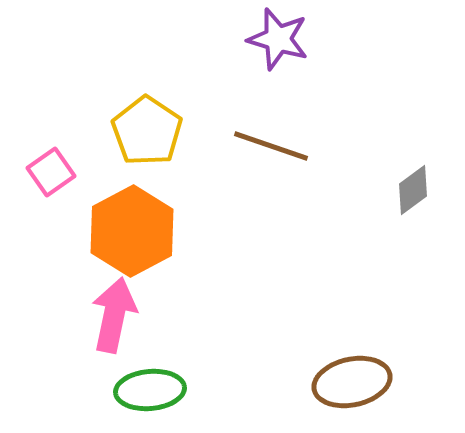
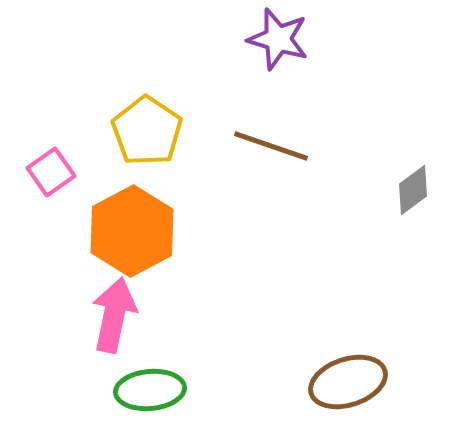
brown ellipse: moved 4 px left; rotated 6 degrees counterclockwise
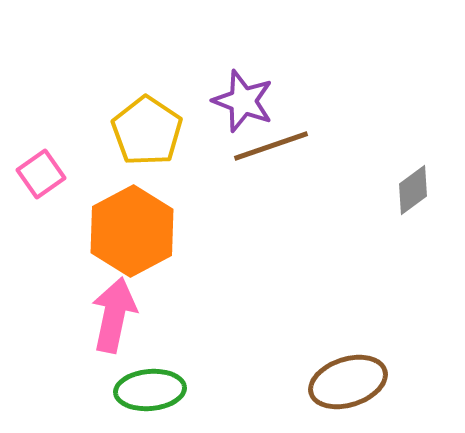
purple star: moved 35 px left, 62 px down; rotated 4 degrees clockwise
brown line: rotated 38 degrees counterclockwise
pink square: moved 10 px left, 2 px down
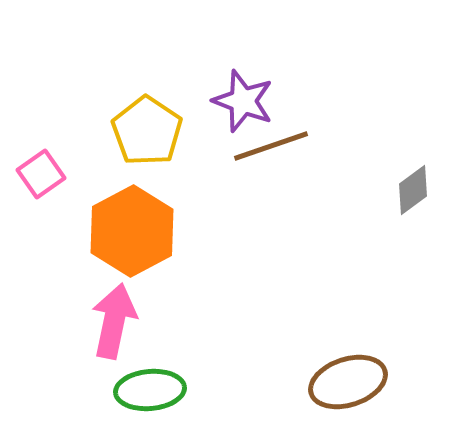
pink arrow: moved 6 px down
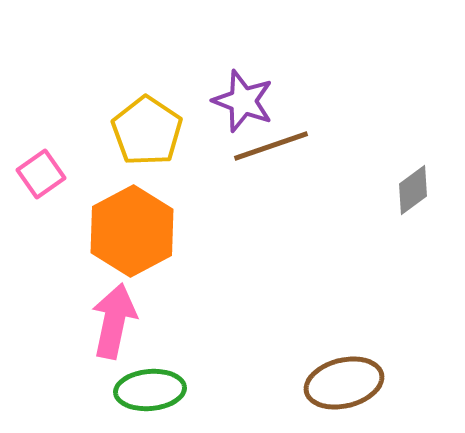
brown ellipse: moved 4 px left, 1 px down; rotated 4 degrees clockwise
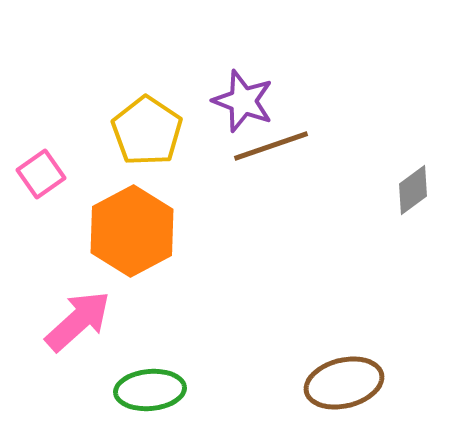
pink arrow: moved 36 px left; rotated 36 degrees clockwise
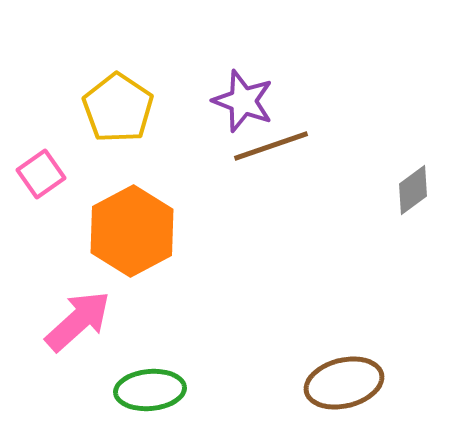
yellow pentagon: moved 29 px left, 23 px up
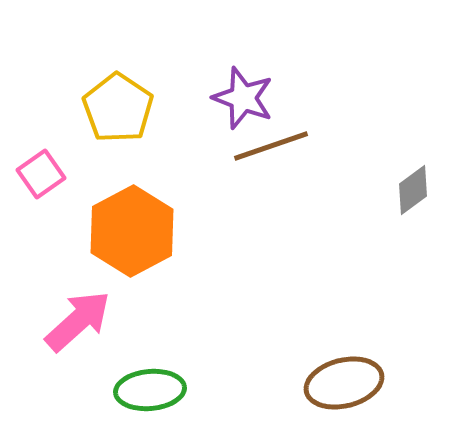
purple star: moved 3 px up
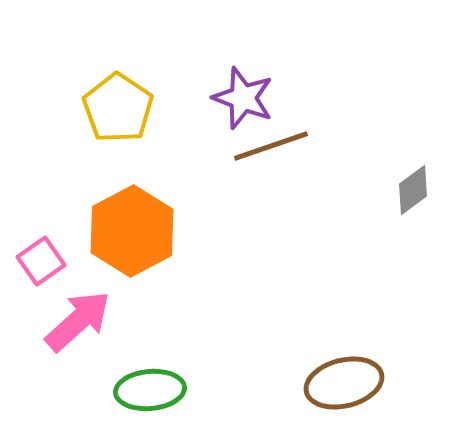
pink square: moved 87 px down
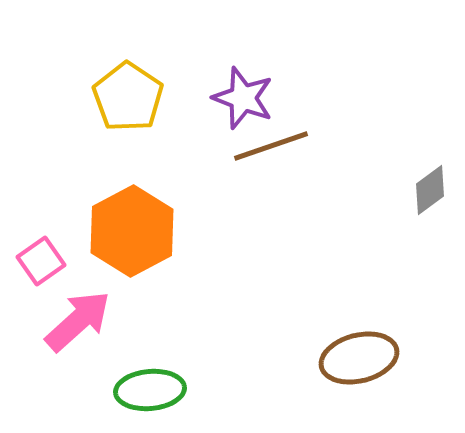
yellow pentagon: moved 10 px right, 11 px up
gray diamond: moved 17 px right
brown ellipse: moved 15 px right, 25 px up
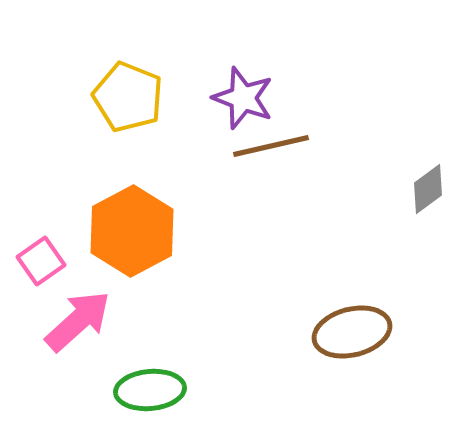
yellow pentagon: rotated 12 degrees counterclockwise
brown line: rotated 6 degrees clockwise
gray diamond: moved 2 px left, 1 px up
brown ellipse: moved 7 px left, 26 px up
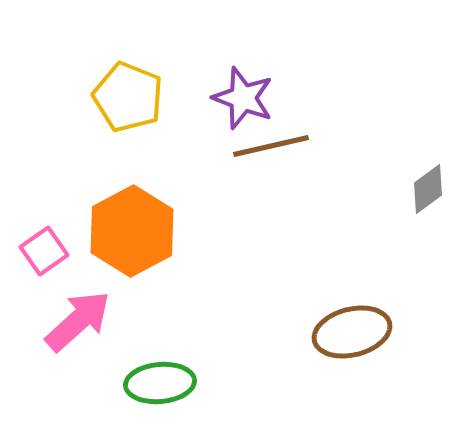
pink square: moved 3 px right, 10 px up
green ellipse: moved 10 px right, 7 px up
